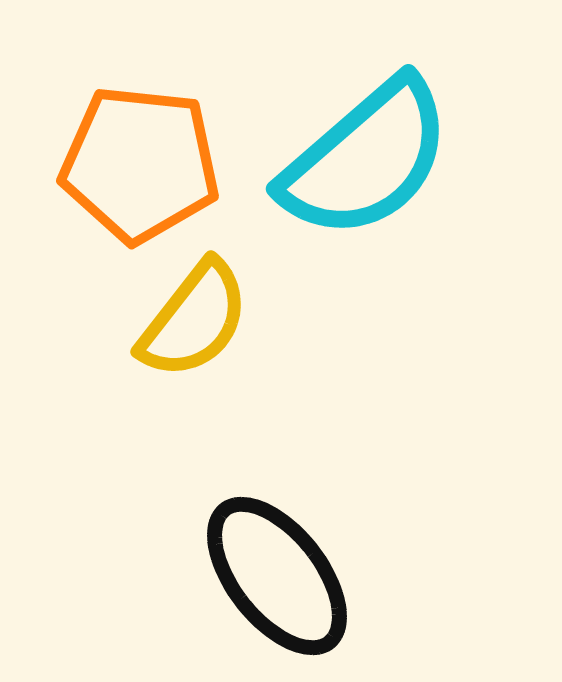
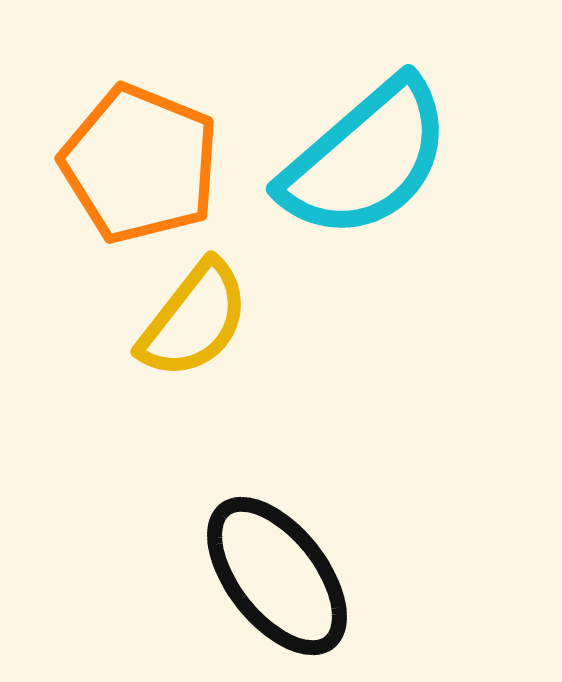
orange pentagon: rotated 16 degrees clockwise
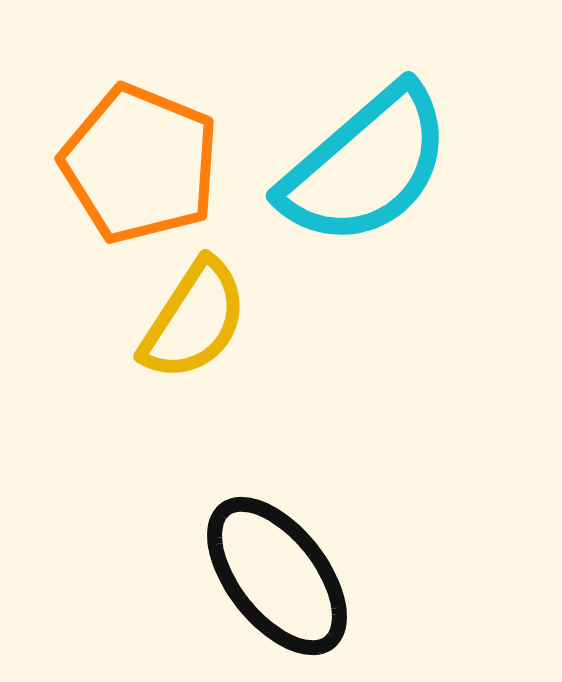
cyan semicircle: moved 7 px down
yellow semicircle: rotated 5 degrees counterclockwise
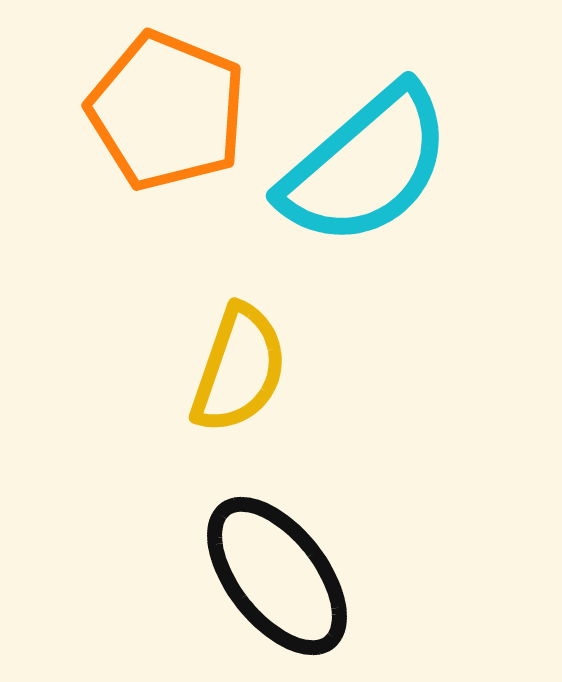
orange pentagon: moved 27 px right, 53 px up
yellow semicircle: moved 45 px right, 49 px down; rotated 14 degrees counterclockwise
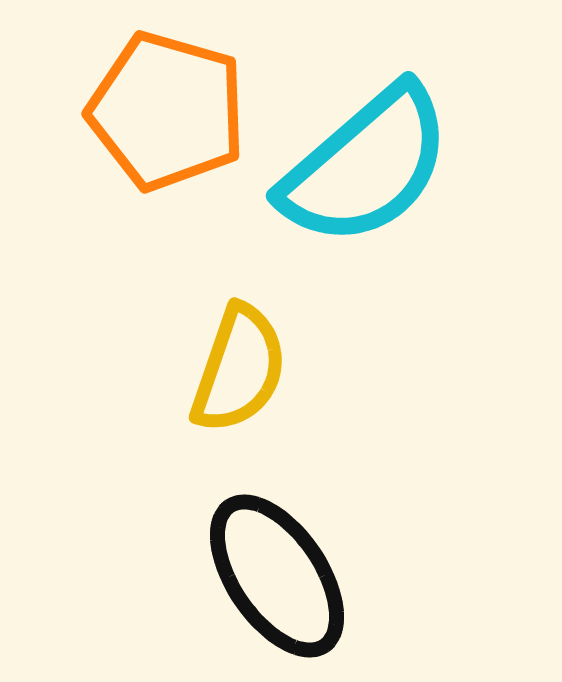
orange pentagon: rotated 6 degrees counterclockwise
black ellipse: rotated 4 degrees clockwise
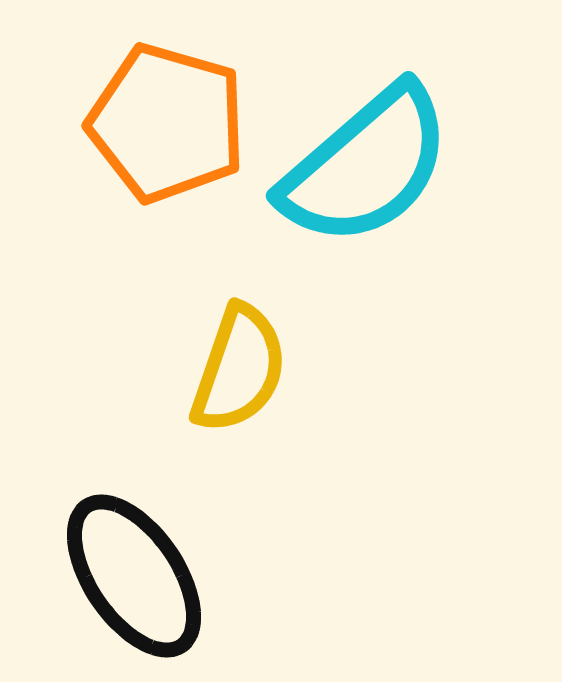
orange pentagon: moved 12 px down
black ellipse: moved 143 px left
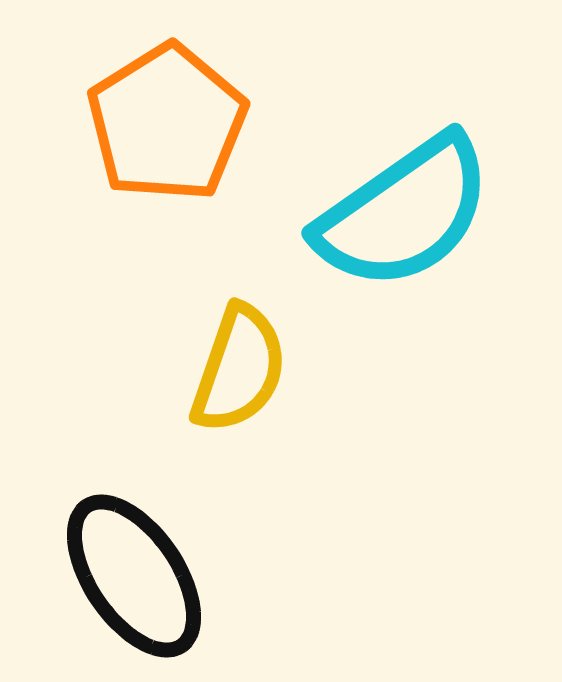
orange pentagon: rotated 24 degrees clockwise
cyan semicircle: moved 38 px right, 47 px down; rotated 6 degrees clockwise
